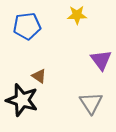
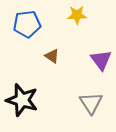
blue pentagon: moved 2 px up
brown triangle: moved 13 px right, 20 px up
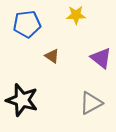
yellow star: moved 1 px left
purple triangle: moved 2 px up; rotated 15 degrees counterclockwise
gray triangle: rotated 35 degrees clockwise
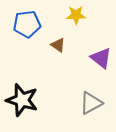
brown triangle: moved 6 px right, 11 px up
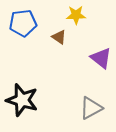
blue pentagon: moved 4 px left, 1 px up
brown triangle: moved 1 px right, 8 px up
gray triangle: moved 5 px down
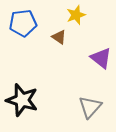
yellow star: rotated 18 degrees counterclockwise
gray triangle: moved 1 px left, 1 px up; rotated 20 degrees counterclockwise
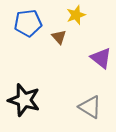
blue pentagon: moved 5 px right
brown triangle: rotated 14 degrees clockwise
black star: moved 2 px right
gray triangle: rotated 40 degrees counterclockwise
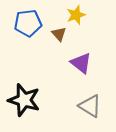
brown triangle: moved 3 px up
purple triangle: moved 20 px left, 5 px down
gray triangle: moved 1 px up
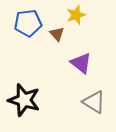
brown triangle: moved 2 px left
gray triangle: moved 4 px right, 4 px up
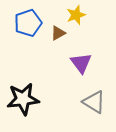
blue pentagon: rotated 12 degrees counterclockwise
brown triangle: moved 1 px right, 1 px up; rotated 42 degrees clockwise
purple triangle: rotated 15 degrees clockwise
black star: moved 1 px left, 1 px up; rotated 24 degrees counterclockwise
